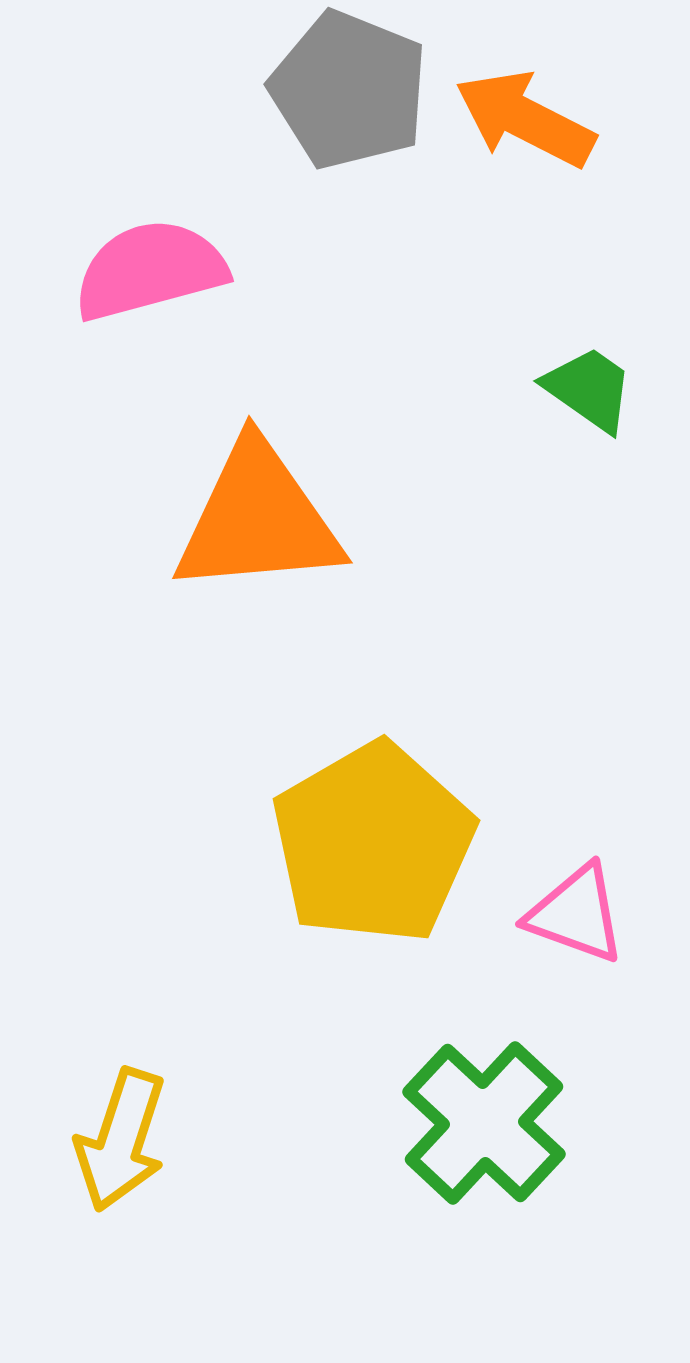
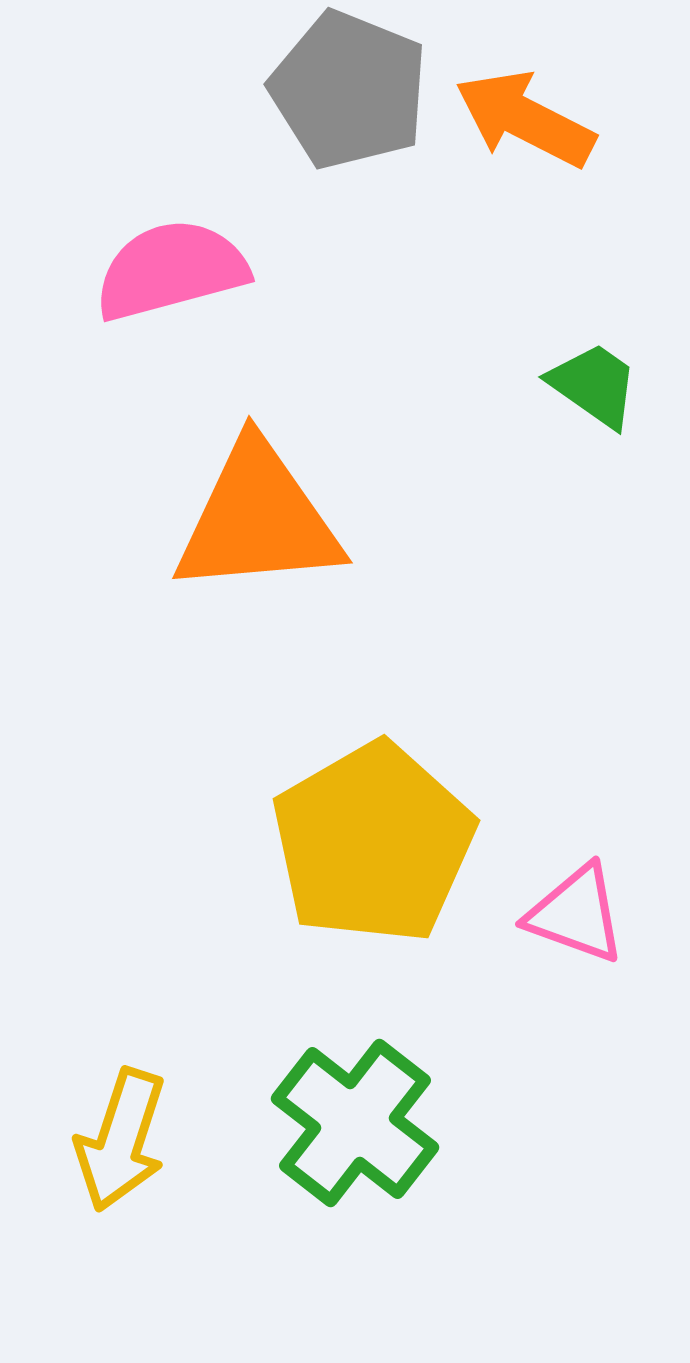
pink semicircle: moved 21 px right
green trapezoid: moved 5 px right, 4 px up
green cross: moved 129 px left; rotated 5 degrees counterclockwise
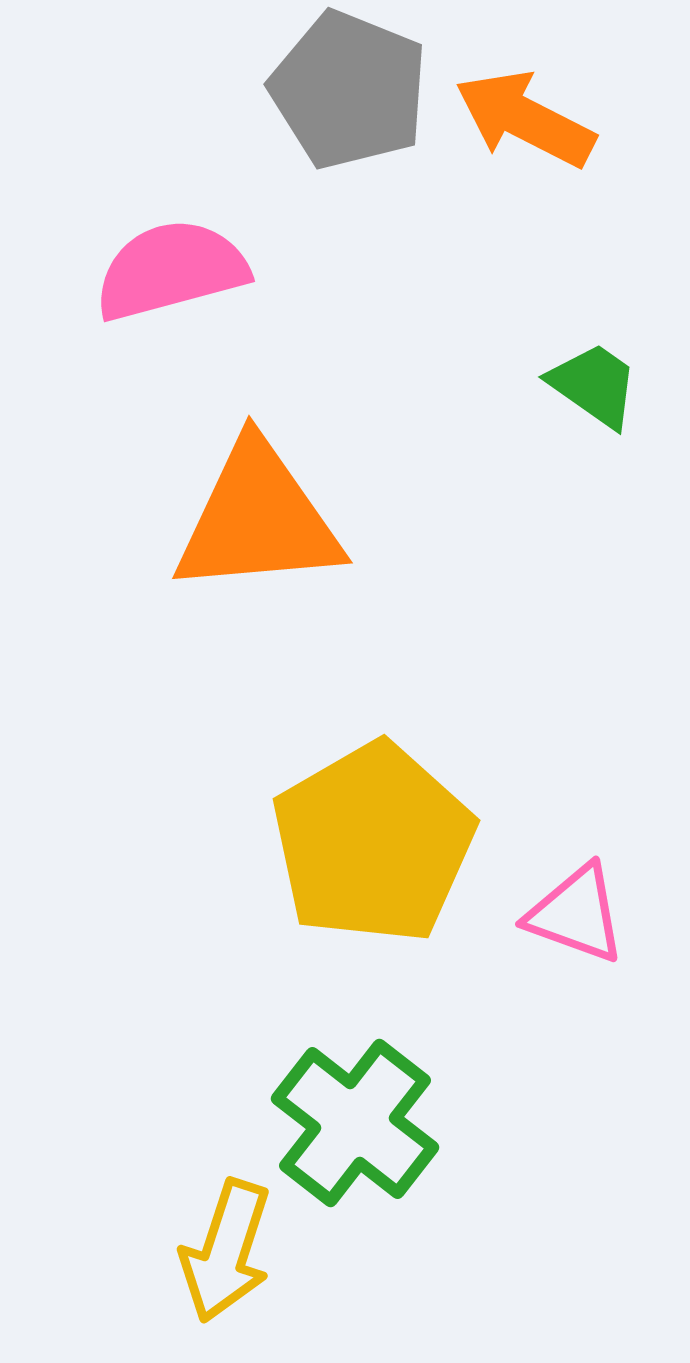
yellow arrow: moved 105 px right, 111 px down
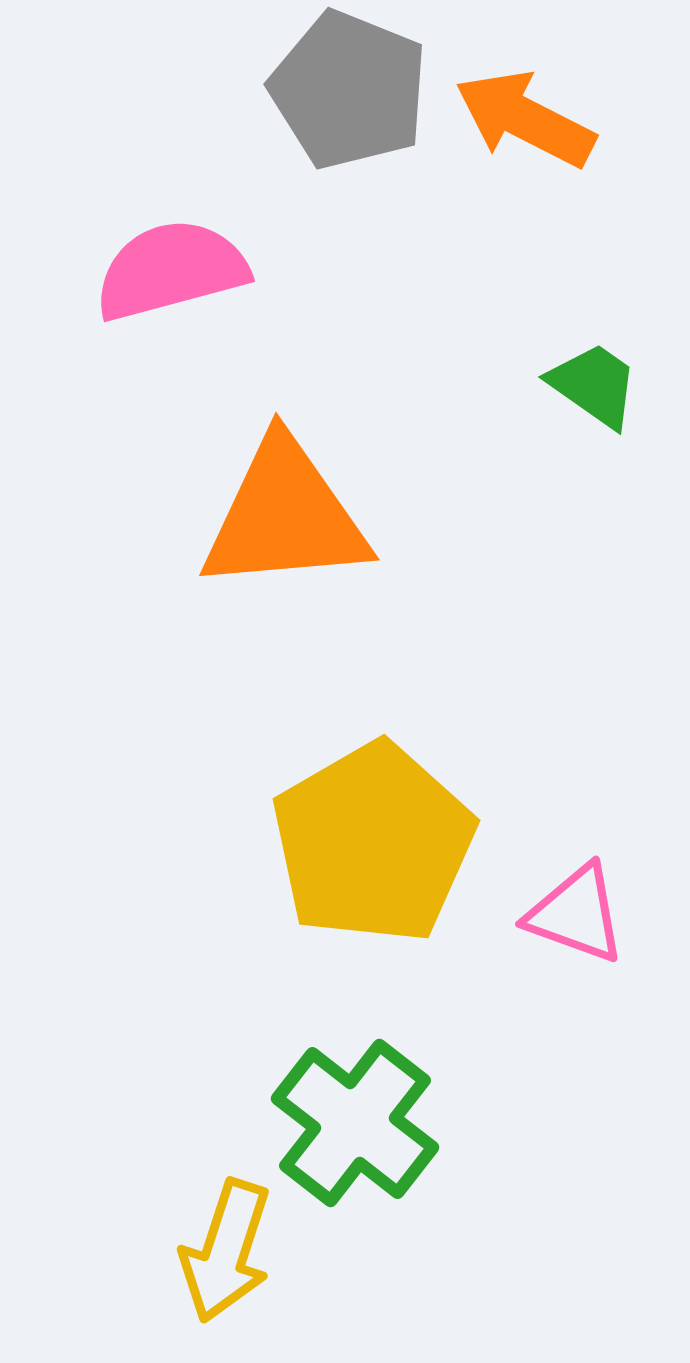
orange triangle: moved 27 px right, 3 px up
